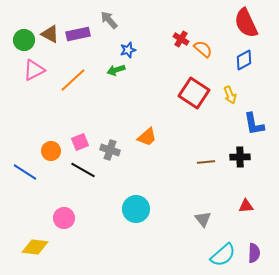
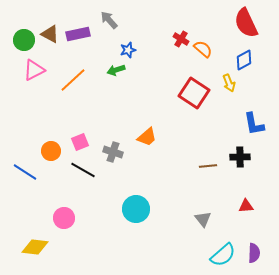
yellow arrow: moved 1 px left, 12 px up
gray cross: moved 3 px right, 2 px down
brown line: moved 2 px right, 4 px down
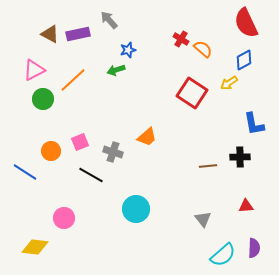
green circle: moved 19 px right, 59 px down
yellow arrow: rotated 78 degrees clockwise
red square: moved 2 px left
black line: moved 8 px right, 5 px down
purple semicircle: moved 5 px up
